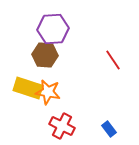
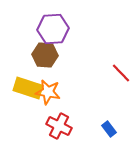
red line: moved 8 px right, 13 px down; rotated 10 degrees counterclockwise
red cross: moved 3 px left
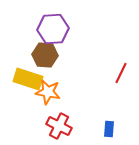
red line: rotated 70 degrees clockwise
yellow rectangle: moved 9 px up
blue rectangle: rotated 42 degrees clockwise
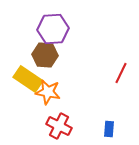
yellow rectangle: rotated 16 degrees clockwise
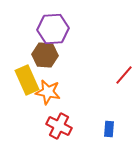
red line: moved 3 px right, 2 px down; rotated 15 degrees clockwise
yellow rectangle: moved 1 px left, 1 px down; rotated 32 degrees clockwise
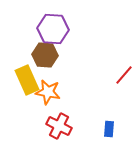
purple hexagon: rotated 8 degrees clockwise
